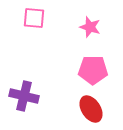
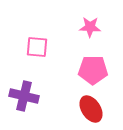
pink square: moved 3 px right, 29 px down
pink star: rotated 15 degrees counterclockwise
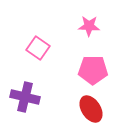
pink star: moved 1 px left, 1 px up
pink square: moved 1 px right, 1 px down; rotated 30 degrees clockwise
purple cross: moved 1 px right, 1 px down
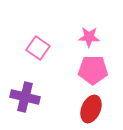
pink star: moved 11 px down
red ellipse: rotated 56 degrees clockwise
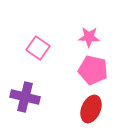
pink pentagon: rotated 12 degrees clockwise
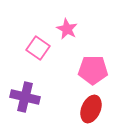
pink star: moved 22 px left, 8 px up; rotated 25 degrees clockwise
pink pentagon: rotated 12 degrees counterclockwise
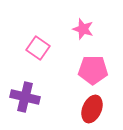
pink star: moved 16 px right; rotated 10 degrees counterclockwise
red ellipse: moved 1 px right
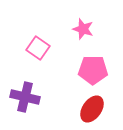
red ellipse: rotated 12 degrees clockwise
